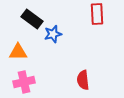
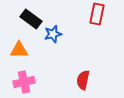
red rectangle: rotated 15 degrees clockwise
black rectangle: moved 1 px left
orange triangle: moved 1 px right, 2 px up
red semicircle: rotated 18 degrees clockwise
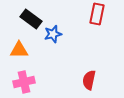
red semicircle: moved 6 px right
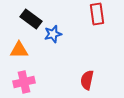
red rectangle: rotated 20 degrees counterclockwise
red semicircle: moved 2 px left
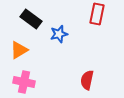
red rectangle: rotated 20 degrees clockwise
blue star: moved 6 px right
orange triangle: rotated 30 degrees counterclockwise
pink cross: rotated 25 degrees clockwise
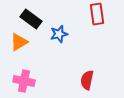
red rectangle: rotated 20 degrees counterclockwise
orange triangle: moved 8 px up
pink cross: moved 1 px up
